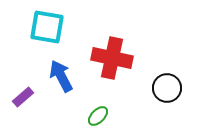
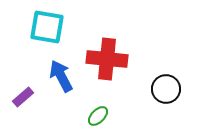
red cross: moved 5 px left, 1 px down; rotated 6 degrees counterclockwise
black circle: moved 1 px left, 1 px down
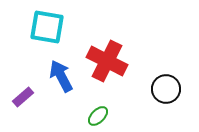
red cross: moved 2 px down; rotated 21 degrees clockwise
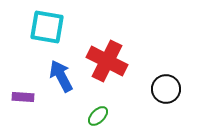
purple rectangle: rotated 45 degrees clockwise
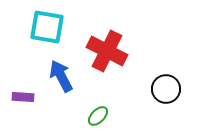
red cross: moved 10 px up
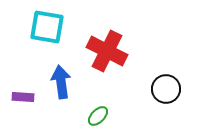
blue arrow: moved 6 px down; rotated 20 degrees clockwise
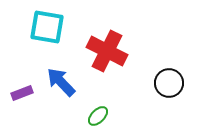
blue arrow: rotated 36 degrees counterclockwise
black circle: moved 3 px right, 6 px up
purple rectangle: moved 1 px left, 4 px up; rotated 25 degrees counterclockwise
